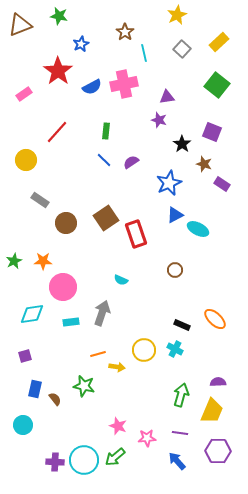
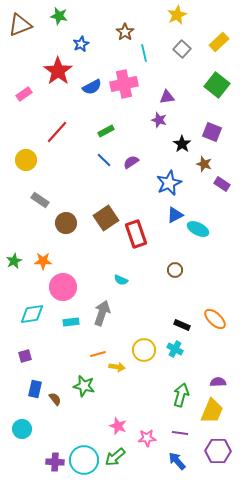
green rectangle at (106, 131): rotated 56 degrees clockwise
cyan circle at (23, 425): moved 1 px left, 4 px down
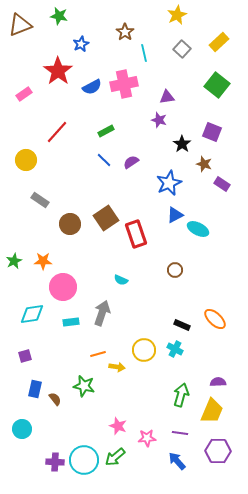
brown circle at (66, 223): moved 4 px right, 1 px down
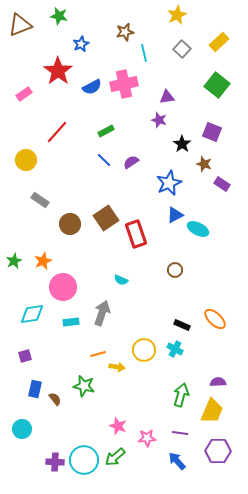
brown star at (125, 32): rotated 24 degrees clockwise
orange star at (43, 261): rotated 24 degrees counterclockwise
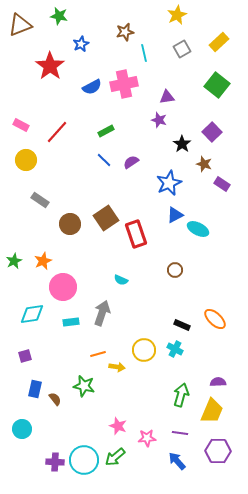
gray square at (182, 49): rotated 18 degrees clockwise
red star at (58, 71): moved 8 px left, 5 px up
pink rectangle at (24, 94): moved 3 px left, 31 px down; rotated 63 degrees clockwise
purple square at (212, 132): rotated 24 degrees clockwise
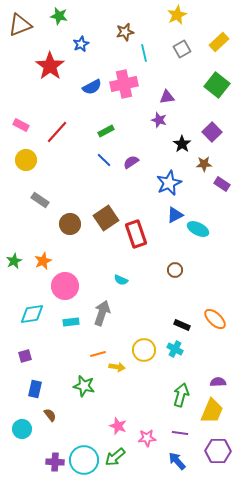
brown star at (204, 164): rotated 21 degrees counterclockwise
pink circle at (63, 287): moved 2 px right, 1 px up
brown semicircle at (55, 399): moved 5 px left, 16 px down
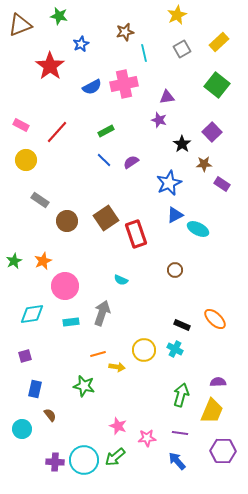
brown circle at (70, 224): moved 3 px left, 3 px up
purple hexagon at (218, 451): moved 5 px right
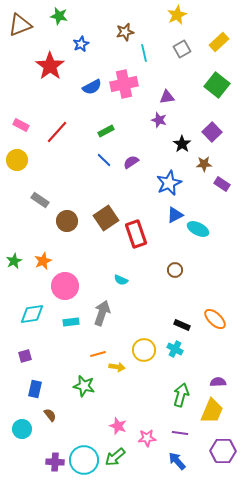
yellow circle at (26, 160): moved 9 px left
